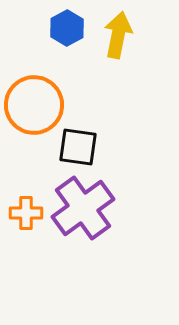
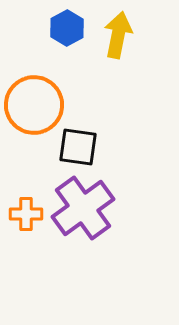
orange cross: moved 1 px down
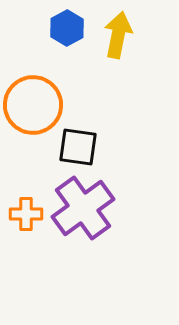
orange circle: moved 1 px left
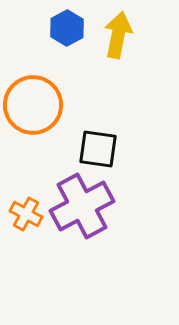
black square: moved 20 px right, 2 px down
purple cross: moved 1 px left, 2 px up; rotated 8 degrees clockwise
orange cross: rotated 28 degrees clockwise
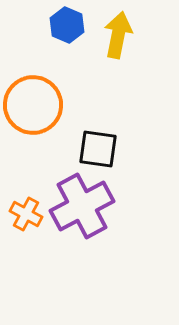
blue hexagon: moved 3 px up; rotated 8 degrees counterclockwise
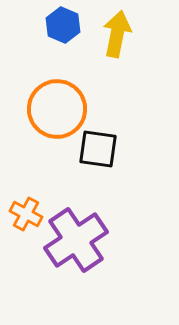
blue hexagon: moved 4 px left
yellow arrow: moved 1 px left, 1 px up
orange circle: moved 24 px right, 4 px down
purple cross: moved 6 px left, 34 px down; rotated 6 degrees counterclockwise
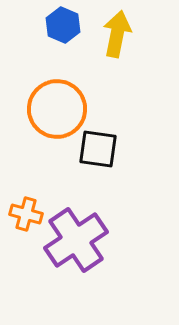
orange cross: rotated 12 degrees counterclockwise
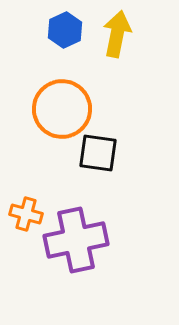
blue hexagon: moved 2 px right, 5 px down; rotated 12 degrees clockwise
orange circle: moved 5 px right
black square: moved 4 px down
purple cross: rotated 22 degrees clockwise
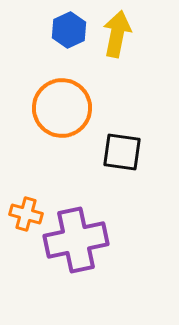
blue hexagon: moved 4 px right
orange circle: moved 1 px up
black square: moved 24 px right, 1 px up
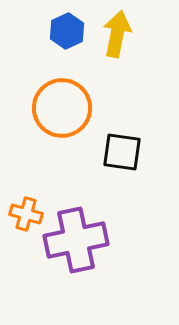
blue hexagon: moved 2 px left, 1 px down
